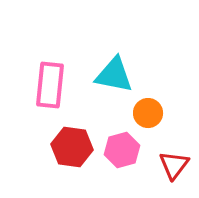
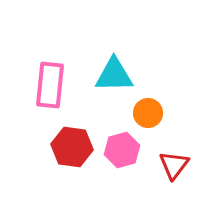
cyan triangle: rotated 12 degrees counterclockwise
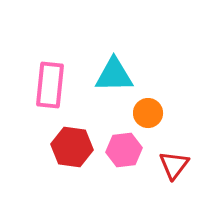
pink hexagon: moved 2 px right; rotated 8 degrees clockwise
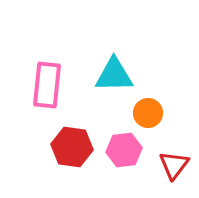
pink rectangle: moved 3 px left
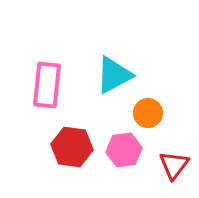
cyan triangle: rotated 27 degrees counterclockwise
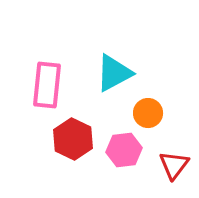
cyan triangle: moved 2 px up
red hexagon: moved 1 px right, 8 px up; rotated 18 degrees clockwise
